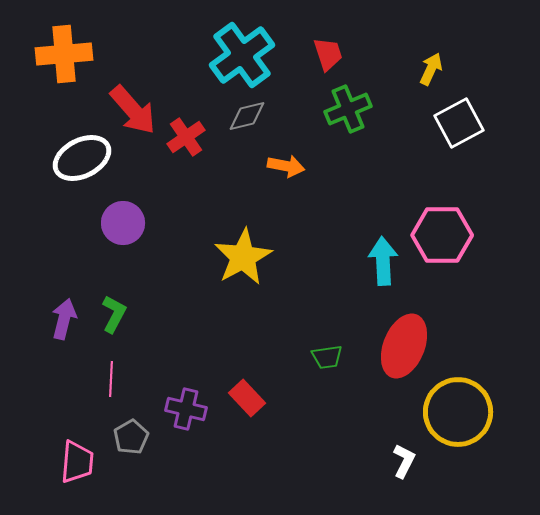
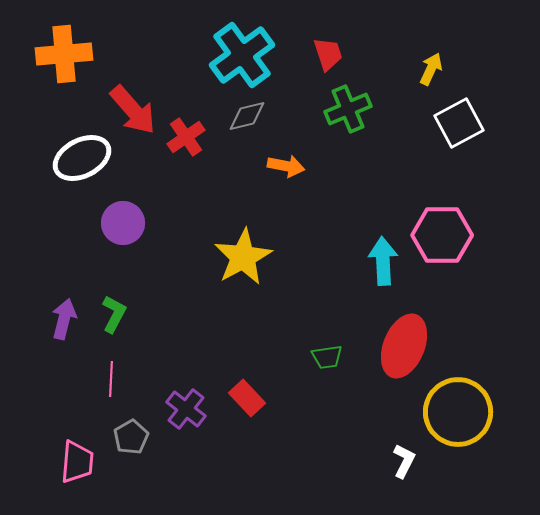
purple cross: rotated 24 degrees clockwise
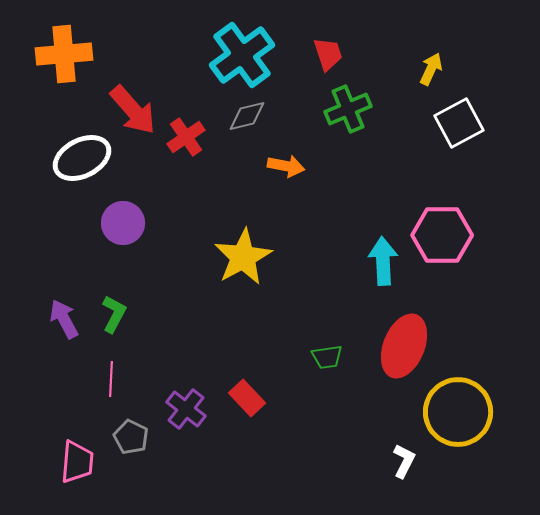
purple arrow: rotated 42 degrees counterclockwise
gray pentagon: rotated 16 degrees counterclockwise
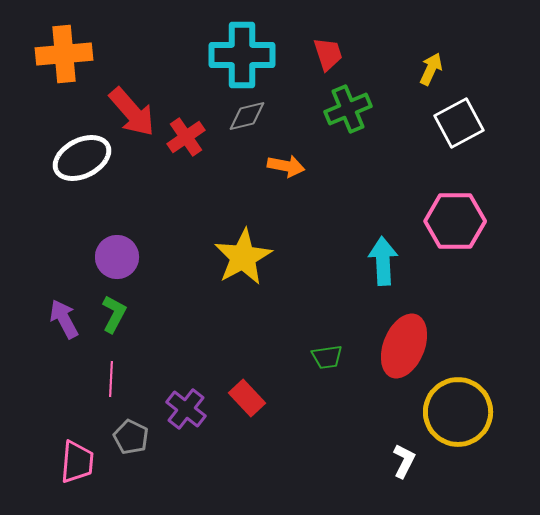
cyan cross: rotated 36 degrees clockwise
red arrow: moved 1 px left, 2 px down
purple circle: moved 6 px left, 34 px down
pink hexagon: moved 13 px right, 14 px up
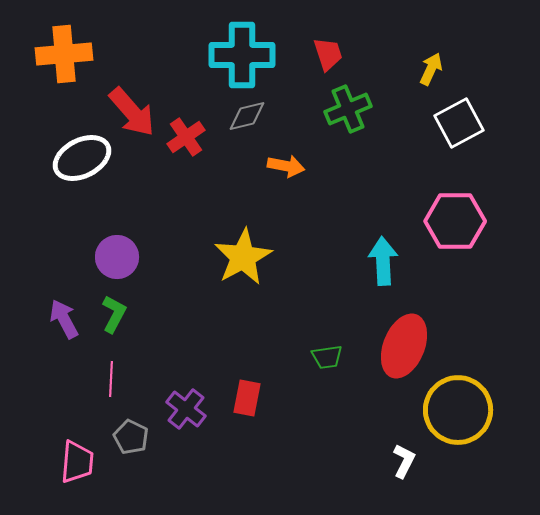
red rectangle: rotated 54 degrees clockwise
yellow circle: moved 2 px up
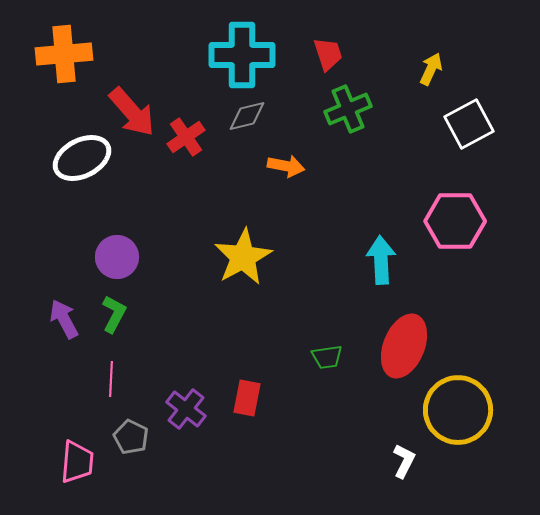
white square: moved 10 px right, 1 px down
cyan arrow: moved 2 px left, 1 px up
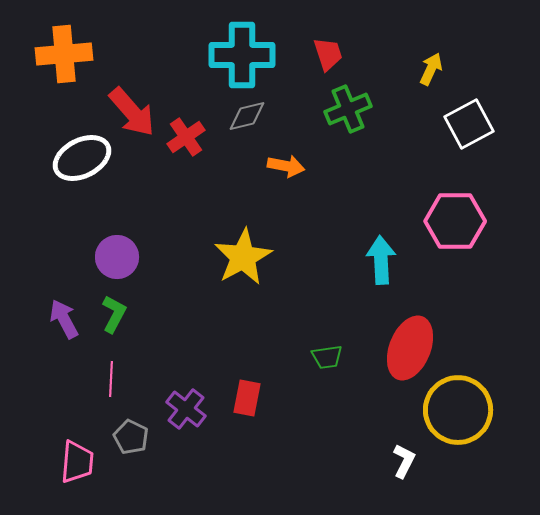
red ellipse: moved 6 px right, 2 px down
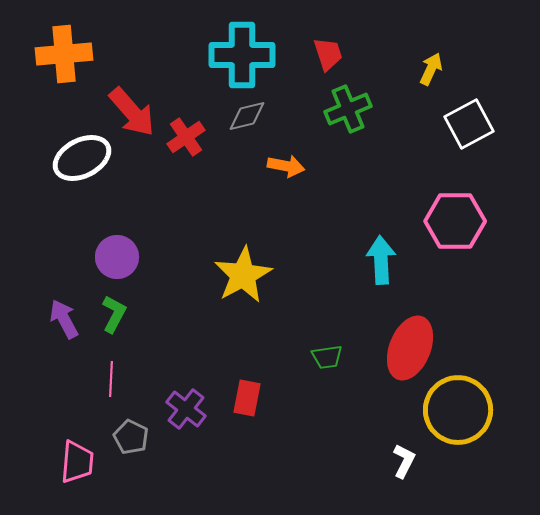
yellow star: moved 18 px down
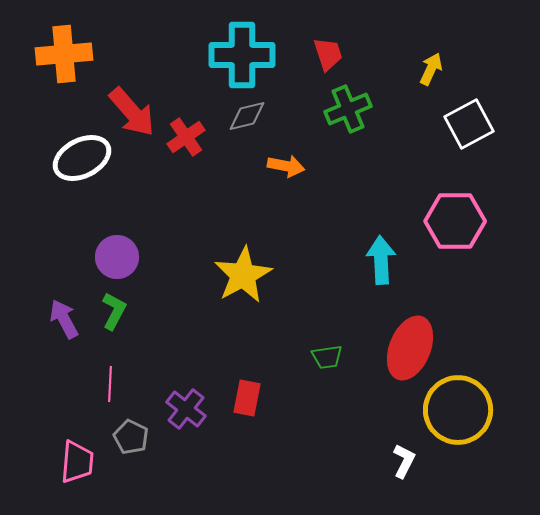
green L-shape: moved 3 px up
pink line: moved 1 px left, 5 px down
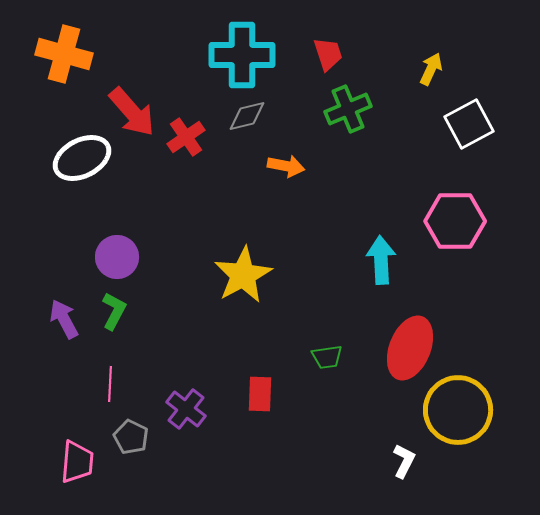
orange cross: rotated 20 degrees clockwise
red rectangle: moved 13 px right, 4 px up; rotated 9 degrees counterclockwise
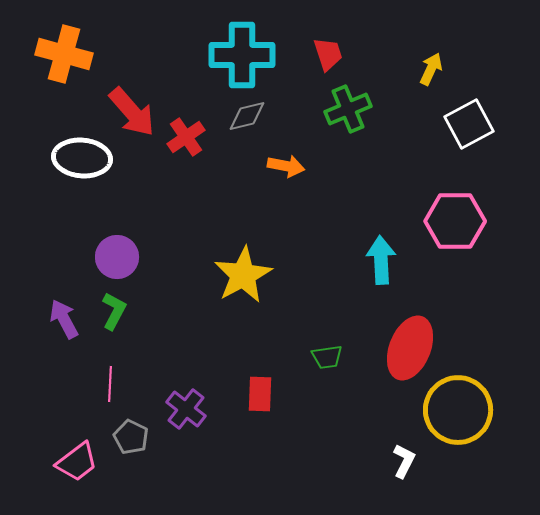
white ellipse: rotated 32 degrees clockwise
pink trapezoid: rotated 48 degrees clockwise
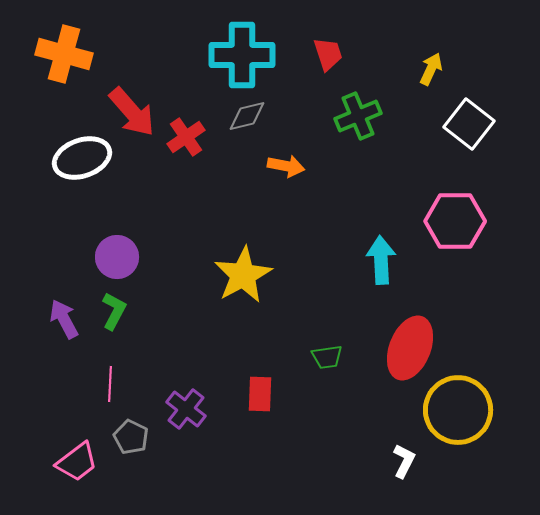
green cross: moved 10 px right, 7 px down
white square: rotated 24 degrees counterclockwise
white ellipse: rotated 24 degrees counterclockwise
